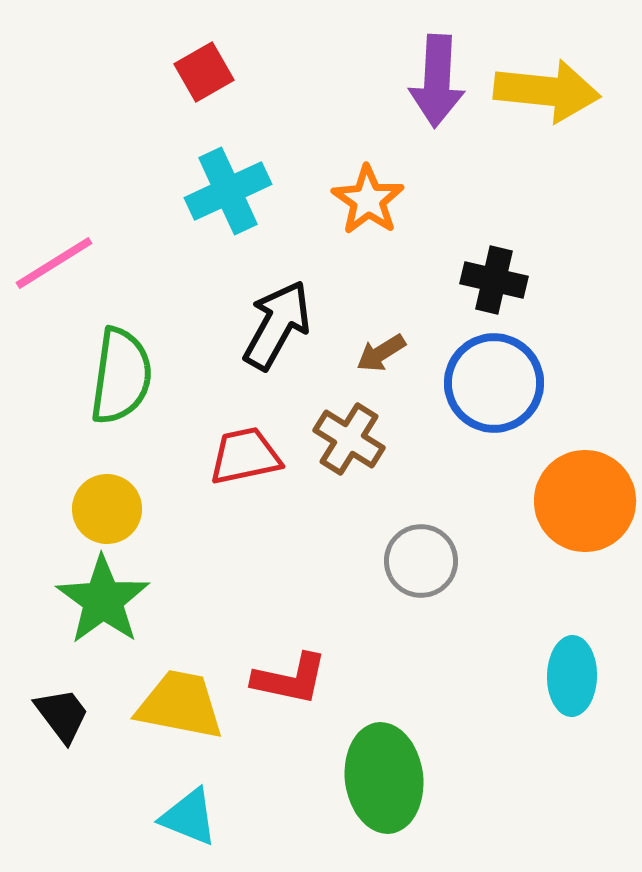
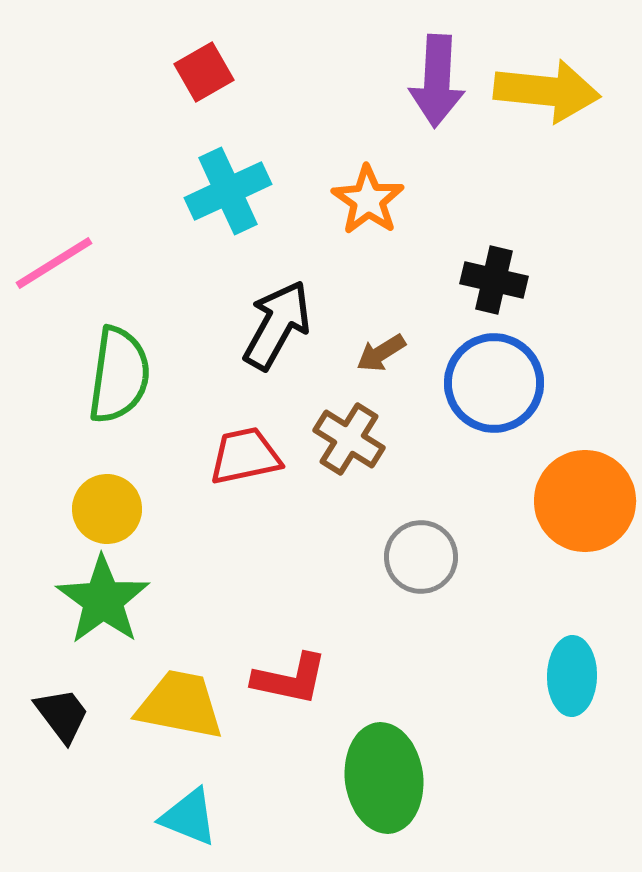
green semicircle: moved 2 px left, 1 px up
gray circle: moved 4 px up
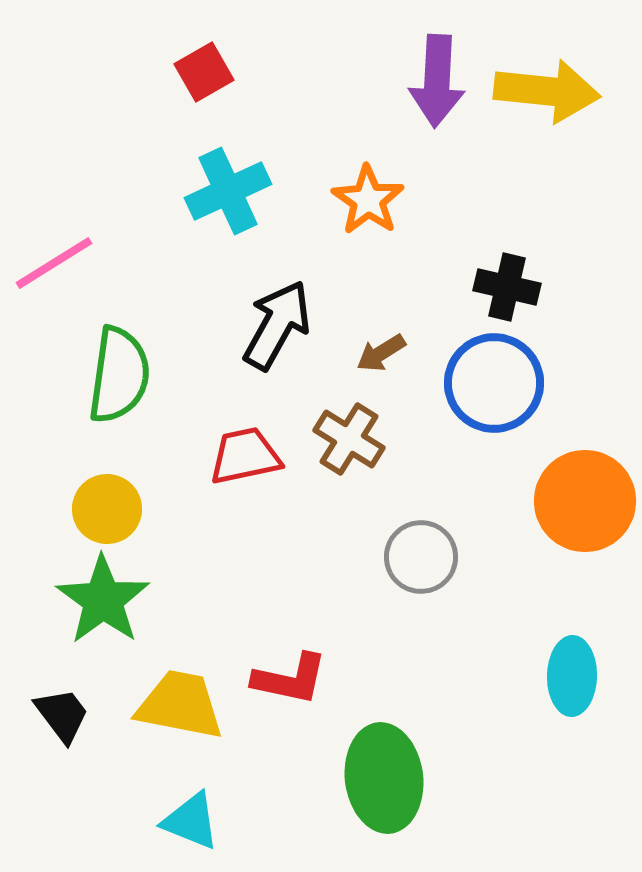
black cross: moved 13 px right, 7 px down
cyan triangle: moved 2 px right, 4 px down
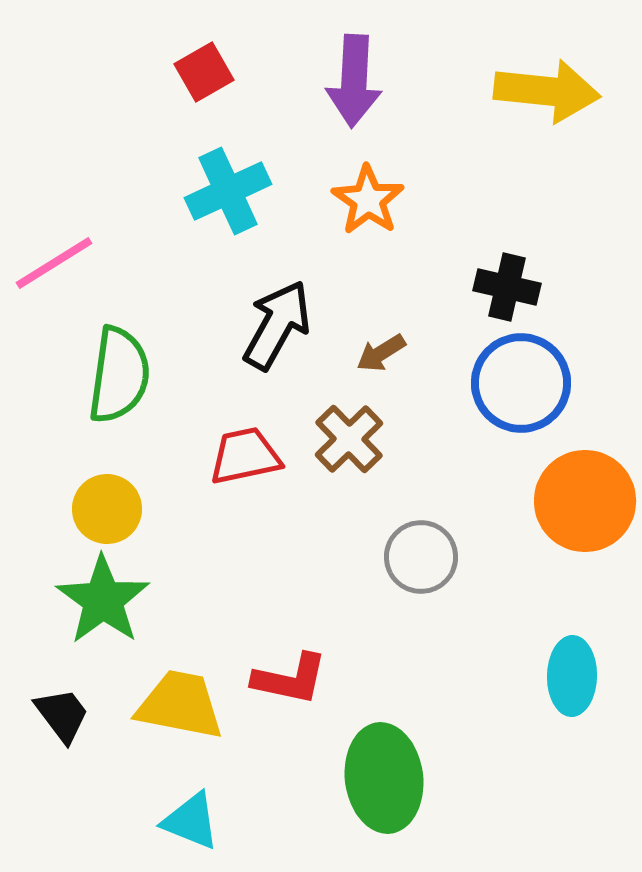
purple arrow: moved 83 px left
blue circle: moved 27 px right
brown cross: rotated 14 degrees clockwise
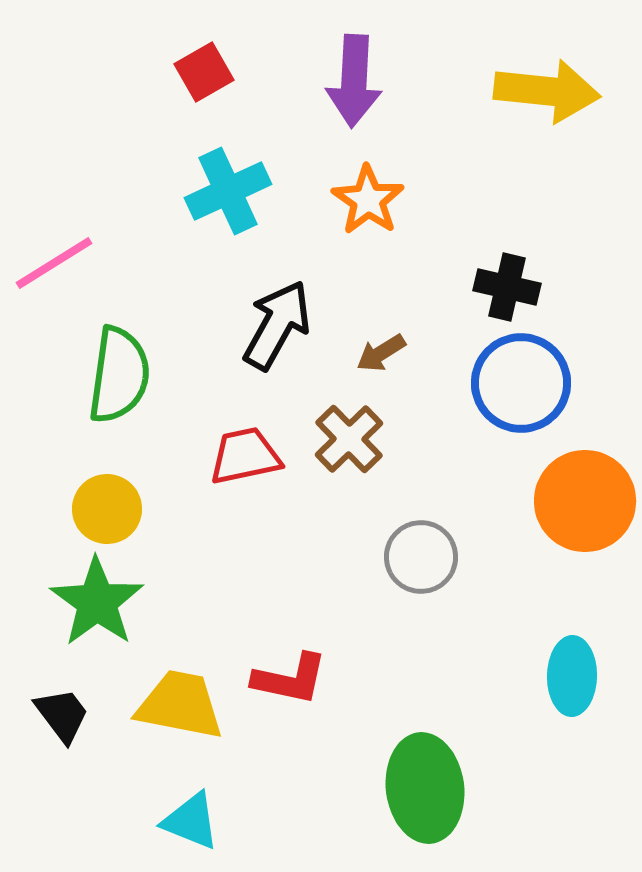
green star: moved 6 px left, 2 px down
green ellipse: moved 41 px right, 10 px down
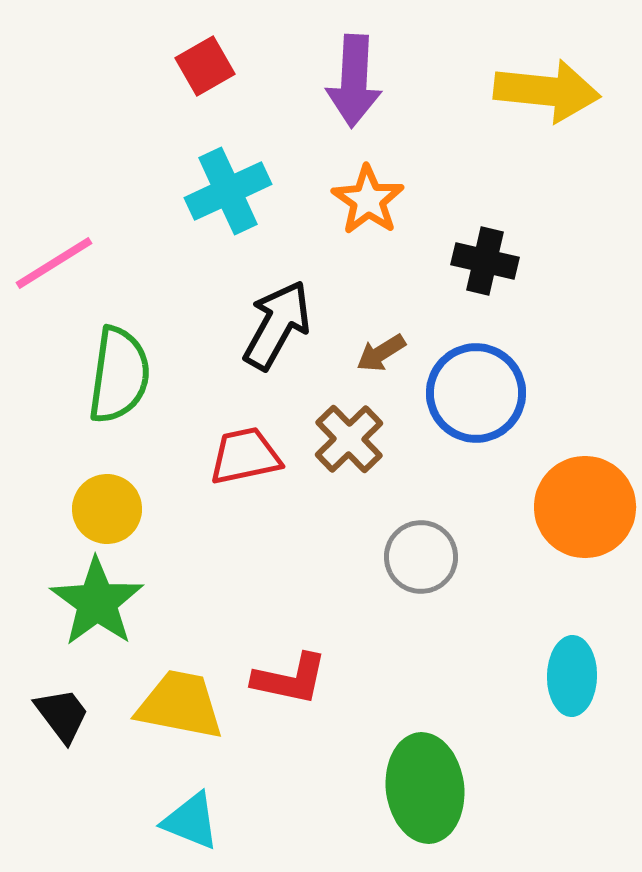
red square: moved 1 px right, 6 px up
black cross: moved 22 px left, 26 px up
blue circle: moved 45 px left, 10 px down
orange circle: moved 6 px down
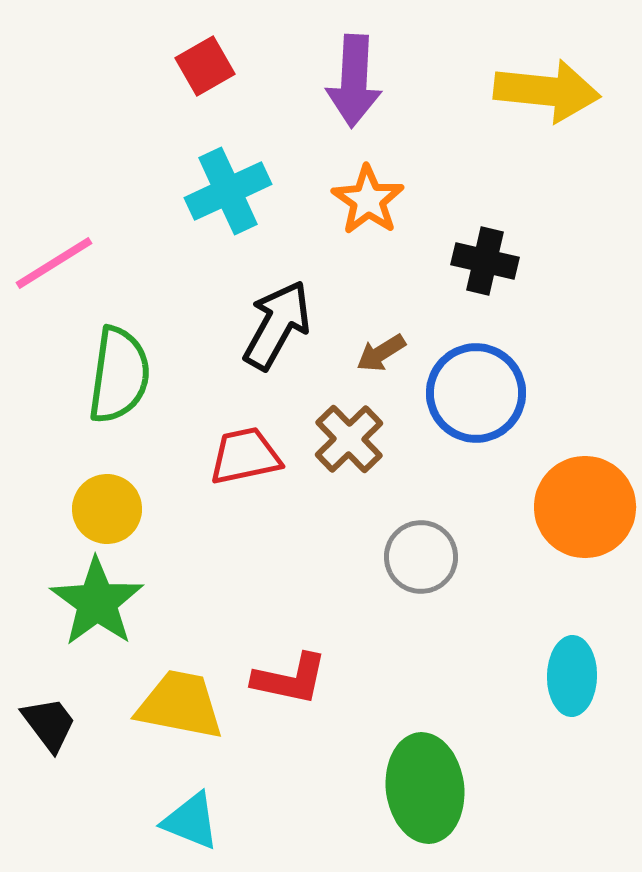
black trapezoid: moved 13 px left, 9 px down
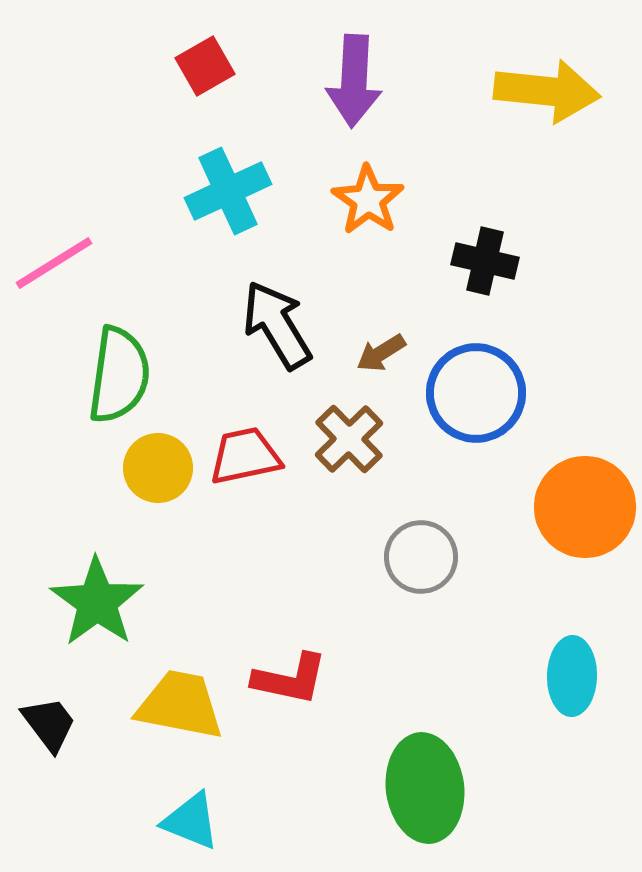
black arrow: rotated 60 degrees counterclockwise
yellow circle: moved 51 px right, 41 px up
